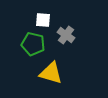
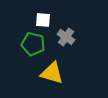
gray cross: moved 2 px down
yellow triangle: moved 1 px right
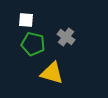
white square: moved 17 px left
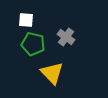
yellow triangle: rotated 30 degrees clockwise
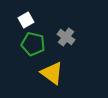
white square: rotated 35 degrees counterclockwise
yellow triangle: rotated 10 degrees counterclockwise
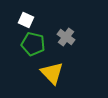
white square: rotated 35 degrees counterclockwise
yellow triangle: rotated 10 degrees clockwise
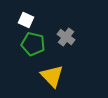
yellow triangle: moved 3 px down
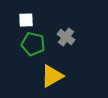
white square: rotated 28 degrees counterclockwise
yellow triangle: rotated 45 degrees clockwise
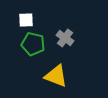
gray cross: moved 1 px left, 1 px down
yellow triangle: moved 4 px right; rotated 50 degrees clockwise
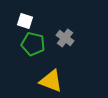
white square: moved 1 px left, 1 px down; rotated 21 degrees clockwise
yellow triangle: moved 5 px left, 5 px down
